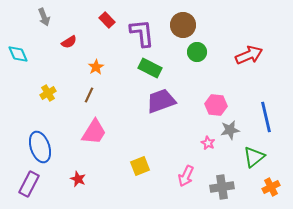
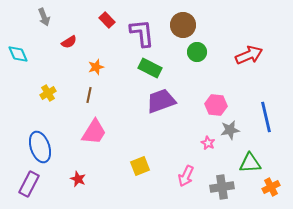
orange star: rotated 14 degrees clockwise
brown line: rotated 14 degrees counterclockwise
green triangle: moved 4 px left, 6 px down; rotated 35 degrees clockwise
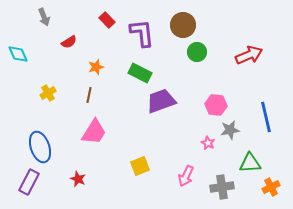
green rectangle: moved 10 px left, 5 px down
purple rectangle: moved 2 px up
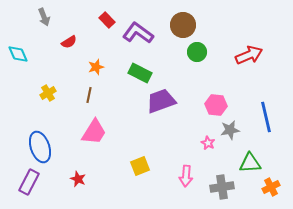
purple L-shape: moved 4 px left; rotated 48 degrees counterclockwise
pink arrow: rotated 20 degrees counterclockwise
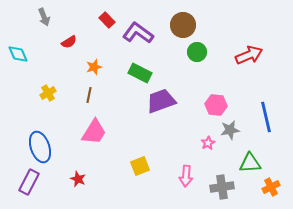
orange star: moved 2 px left
pink star: rotated 16 degrees clockwise
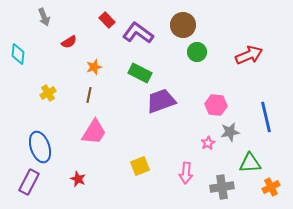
cyan diamond: rotated 30 degrees clockwise
gray star: moved 2 px down
pink arrow: moved 3 px up
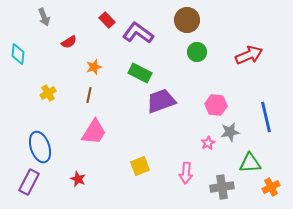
brown circle: moved 4 px right, 5 px up
